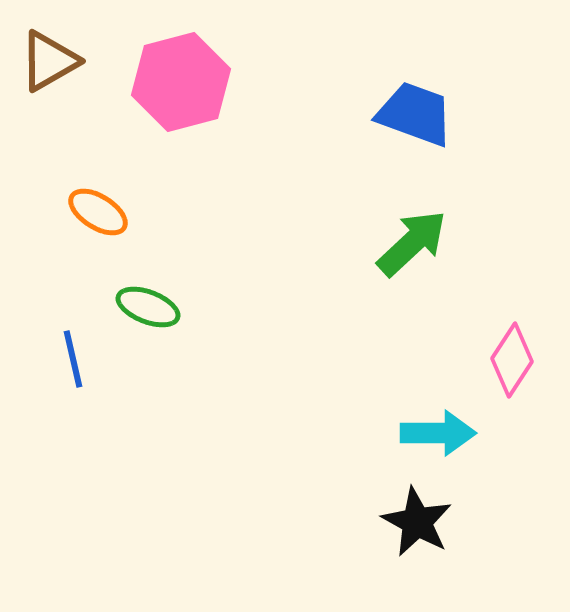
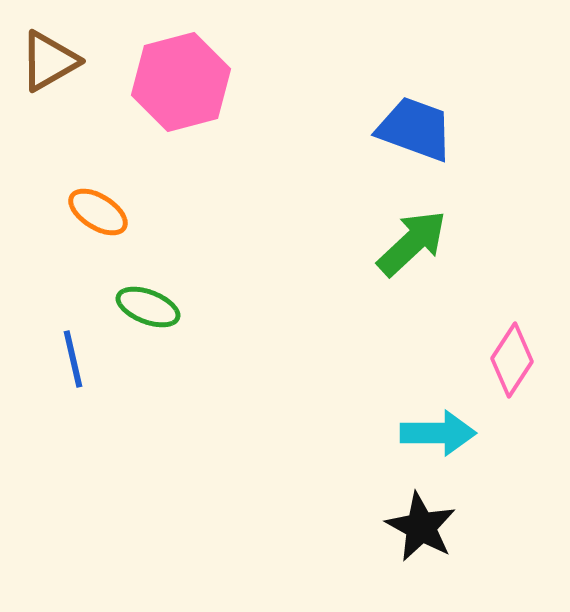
blue trapezoid: moved 15 px down
black star: moved 4 px right, 5 px down
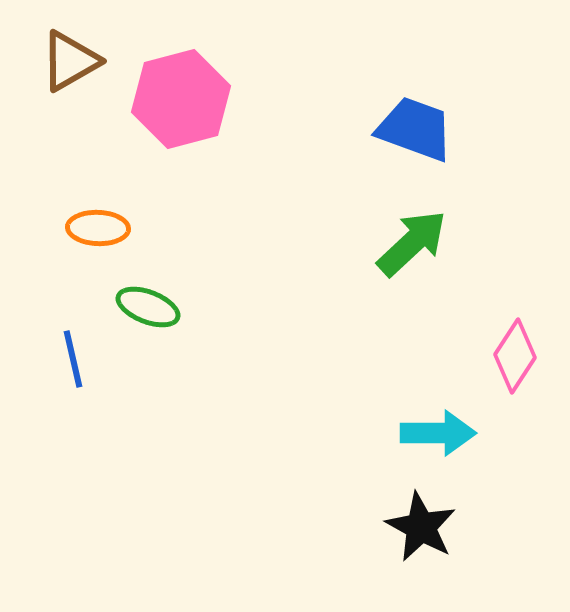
brown triangle: moved 21 px right
pink hexagon: moved 17 px down
orange ellipse: moved 16 px down; rotated 30 degrees counterclockwise
pink diamond: moved 3 px right, 4 px up
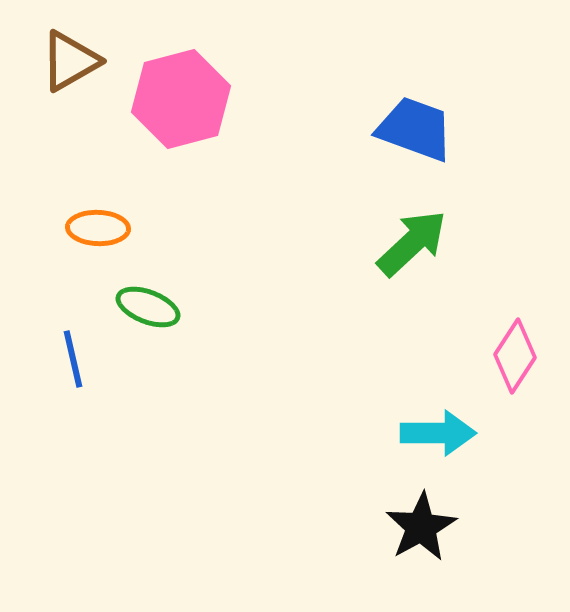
black star: rotated 14 degrees clockwise
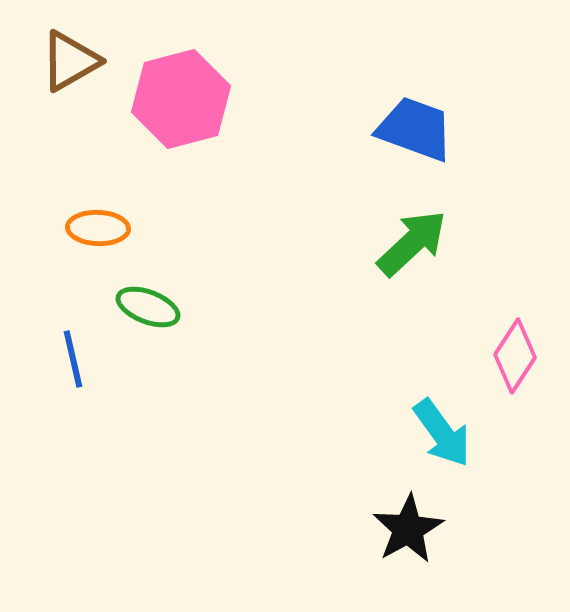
cyan arrow: moved 4 px right; rotated 54 degrees clockwise
black star: moved 13 px left, 2 px down
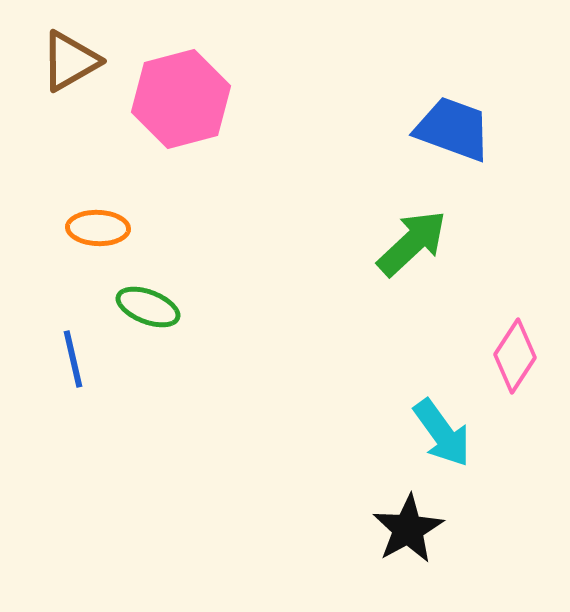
blue trapezoid: moved 38 px right
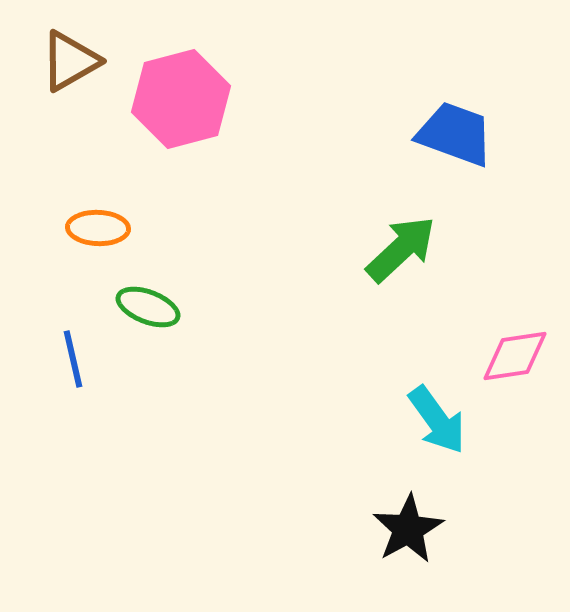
blue trapezoid: moved 2 px right, 5 px down
green arrow: moved 11 px left, 6 px down
pink diamond: rotated 48 degrees clockwise
cyan arrow: moved 5 px left, 13 px up
